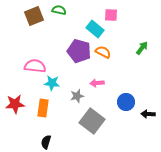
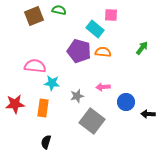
orange semicircle: rotated 21 degrees counterclockwise
pink arrow: moved 6 px right, 4 px down
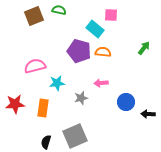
green arrow: moved 2 px right
pink semicircle: rotated 20 degrees counterclockwise
cyan star: moved 5 px right; rotated 14 degrees counterclockwise
pink arrow: moved 2 px left, 4 px up
gray star: moved 4 px right, 2 px down
gray square: moved 17 px left, 15 px down; rotated 30 degrees clockwise
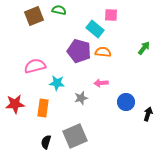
cyan star: rotated 14 degrees clockwise
black arrow: rotated 104 degrees clockwise
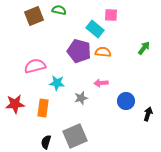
blue circle: moved 1 px up
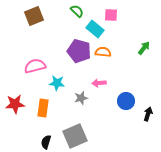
green semicircle: moved 18 px right, 1 px down; rotated 32 degrees clockwise
pink arrow: moved 2 px left
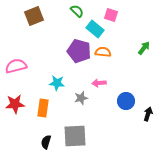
pink square: rotated 16 degrees clockwise
pink semicircle: moved 19 px left
gray square: rotated 20 degrees clockwise
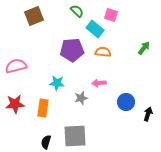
purple pentagon: moved 7 px left, 1 px up; rotated 20 degrees counterclockwise
blue circle: moved 1 px down
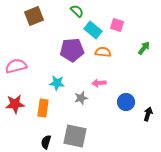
pink square: moved 6 px right, 10 px down
cyan rectangle: moved 2 px left, 1 px down
gray square: rotated 15 degrees clockwise
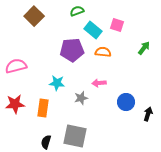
green semicircle: rotated 64 degrees counterclockwise
brown square: rotated 24 degrees counterclockwise
